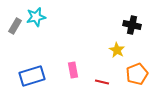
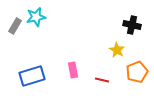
orange pentagon: moved 2 px up
red line: moved 2 px up
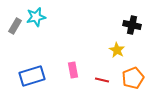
orange pentagon: moved 4 px left, 6 px down
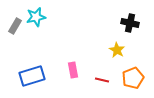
black cross: moved 2 px left, 2 px up
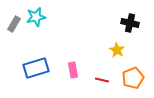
gray rectangle: moved 1 px left, 2 px up
blue rectangle: moved 4 px right, 8 px up
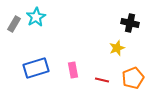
cyan star: rotated 18 degrees counterclockwise
yellow star: moved 2 px up; rotated 21 degrees clockwise
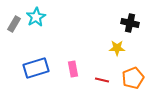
yellow star: rotated 21 degrees clockwise
pink rectangle: moved 1 px up
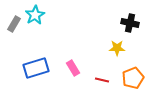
cyan star: moved 1 px left, 2 px up
pink rectangle: moved 1 px up; rotated 21 degrees counterclockwise
